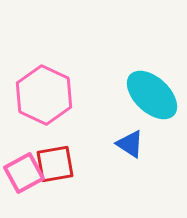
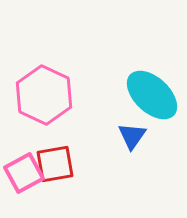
blue triangle: moved 2 px right, 8 px up; rotated 32 degrees clockwise
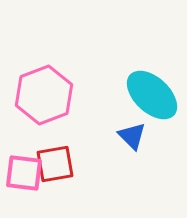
pink hexagon: rotated 14 degrees clockwise
blue triangle: rotated 20 degrees counterclockwise
pink square: rotated 36 degrees clockwise
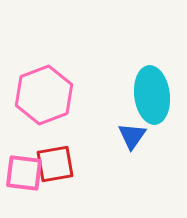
cyan ellipse: rotated 40 degrees clockwise
blue triangle: rotated 20 degrees clockwise
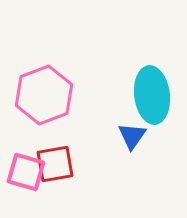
pink square: moved 2 px right, 1 px up; rotated 9 degrees clockwise
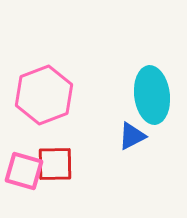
blue triangle: rotated 28 degrees clockwise
red square: rotated 9 degrees clockwise
pink square: moved 2 px left, 1 px up
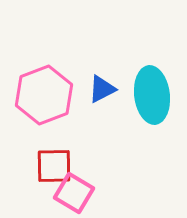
blue triangle: moved 30 px left, 47 px up
red square: moved 1 px left, 2 px down
pink square: moved 50 px right, 22 px down; rotated 15 degrees clockwise
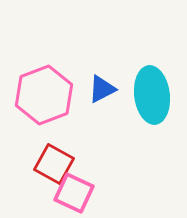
red square: moved 2 px up; rotated 30 degrees clockwise
pink square: rotated 6 degrees counterclockwise
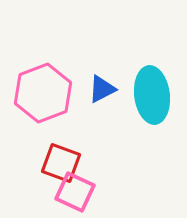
pink hexagon: moved 1 px left, 2 px up
red square: moved 7 px right, 1 px up; rotated 9 degrees counterclockwise
pink square: moved 1 px right, 1 px up
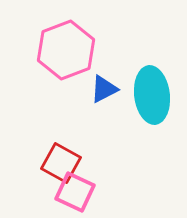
blue triangle: moved 2 px right
pink hexagon: moved 23 px right, 43 px up
red square: rotated 9 degrees clockwise
